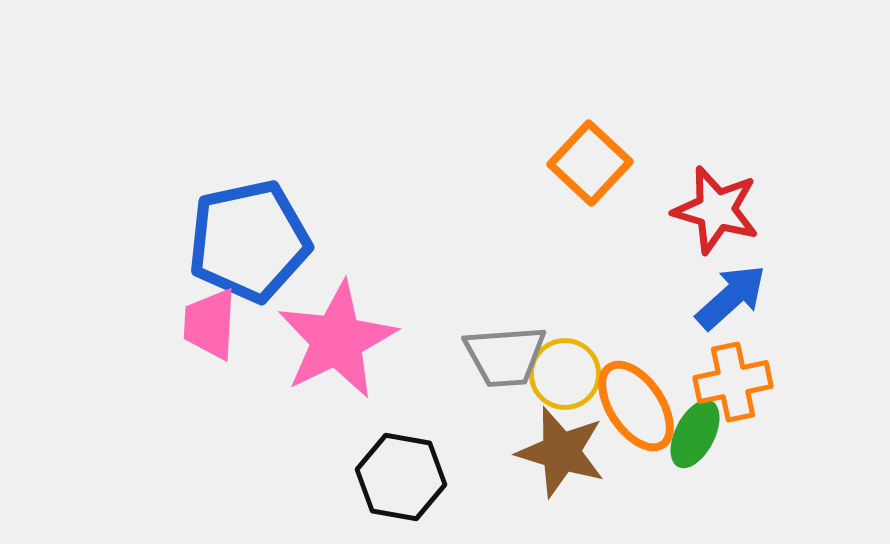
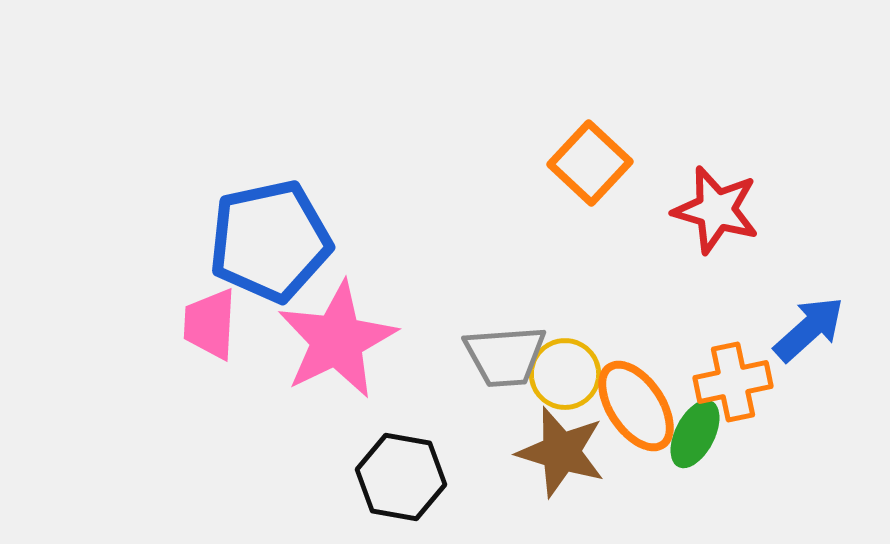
blue pentagon: moved 21 px right
blue arrow: moved 78 px right, 32 px down
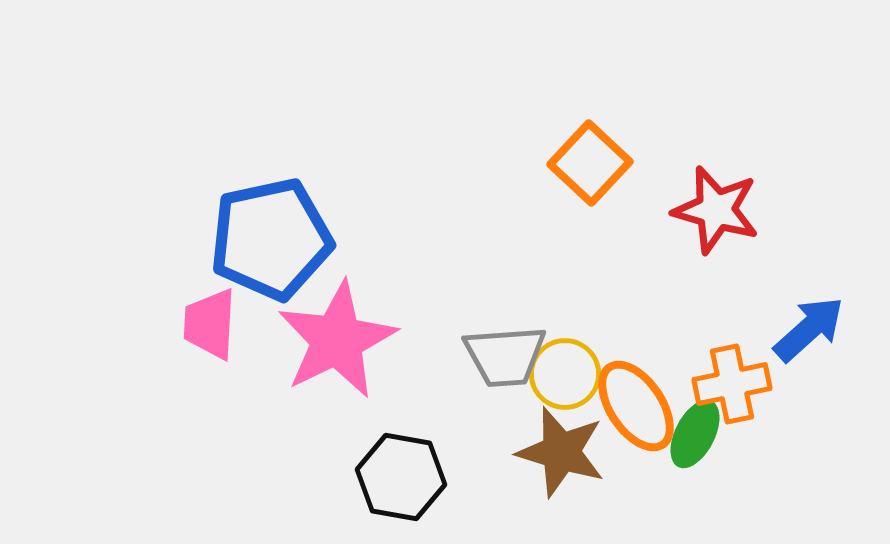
blue pentagon: moved 1 px right, 2 px up
orange cross: moved 1 px left, 2 px down
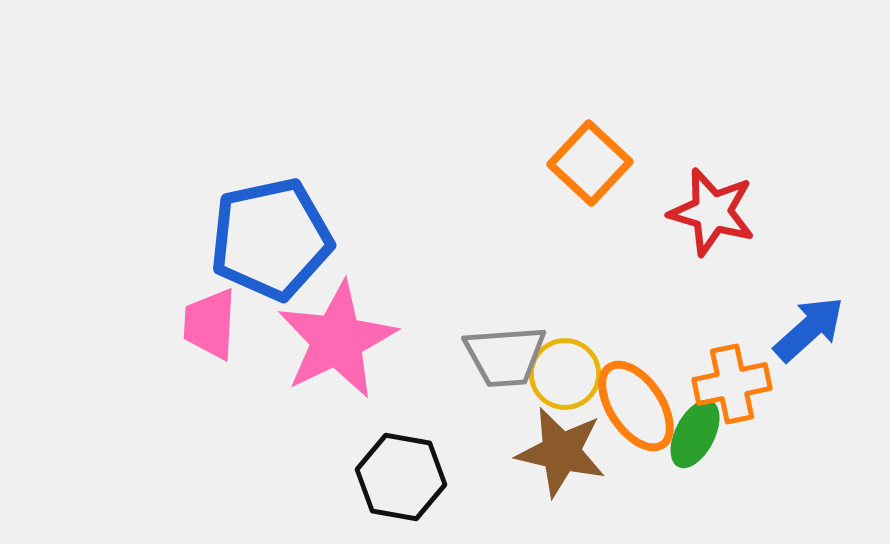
red star: moved 4 px left, 2 px down
brown star: rotated 4 degrees counterclockwise
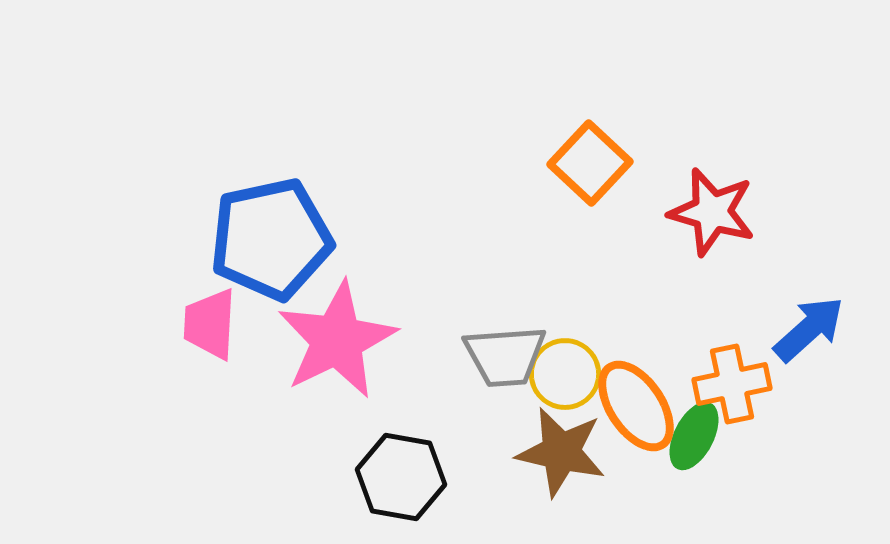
green ellipse: moved 1 px left, 2 px down
